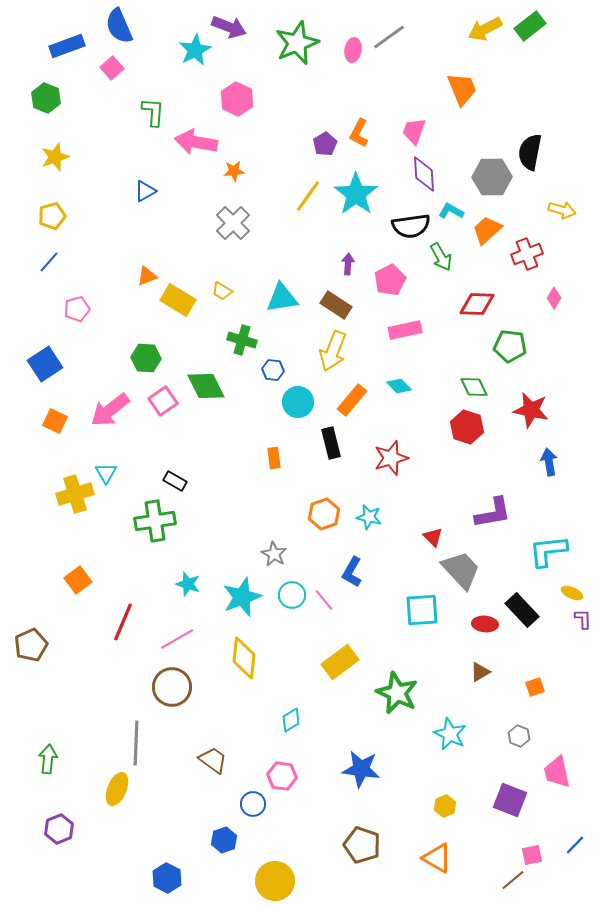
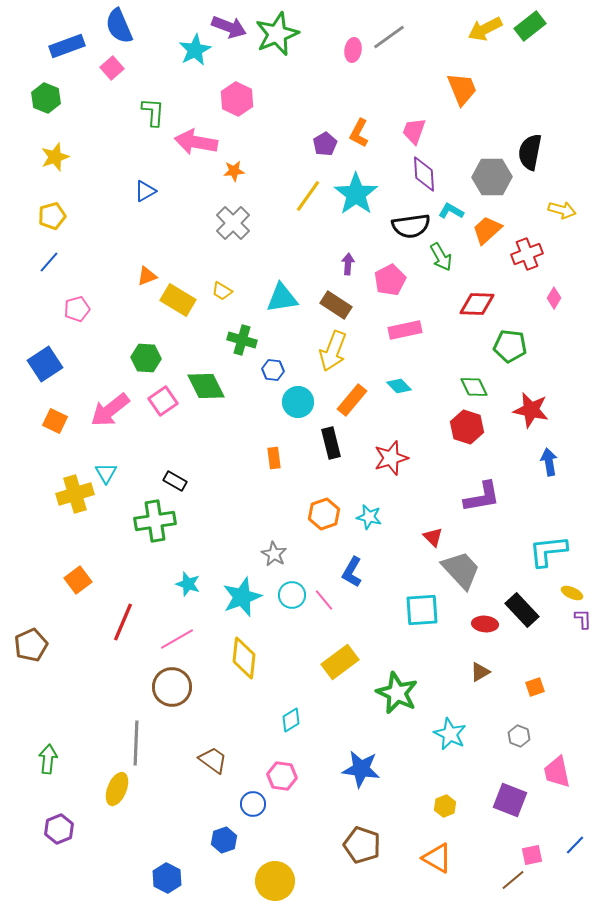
green star at (297, 43): moved 20 px left, 9 px up
purple L-shape at (493, 513): moved 11 px left, 16 px up
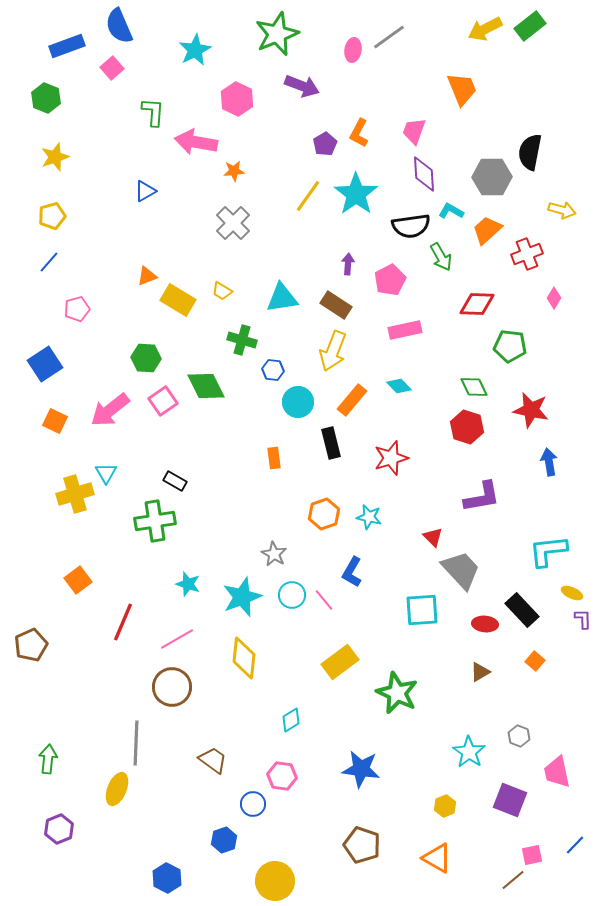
purple arrow at (229, 27): moved 73 px right, 59 px down
orange square at (535, 687): moved 26 px up; rotated 30 degrees counterclockwise
cyan star at (450, 734): moved 19 px right, 18 px down; rotated 8 degrees clockwise
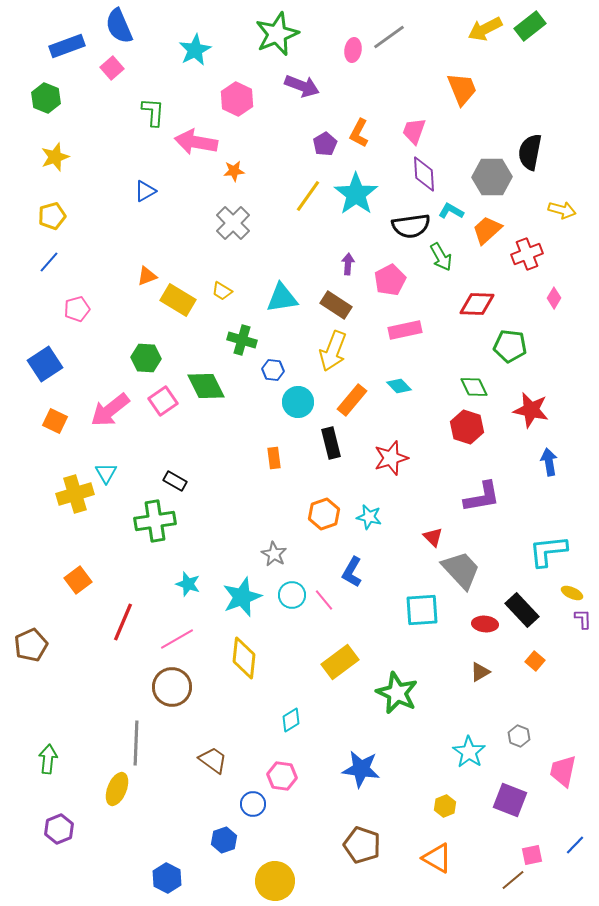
pink trapezoid at (557, 772): moved 6 px right, 1 px up; rotated 24 degrees clockwise
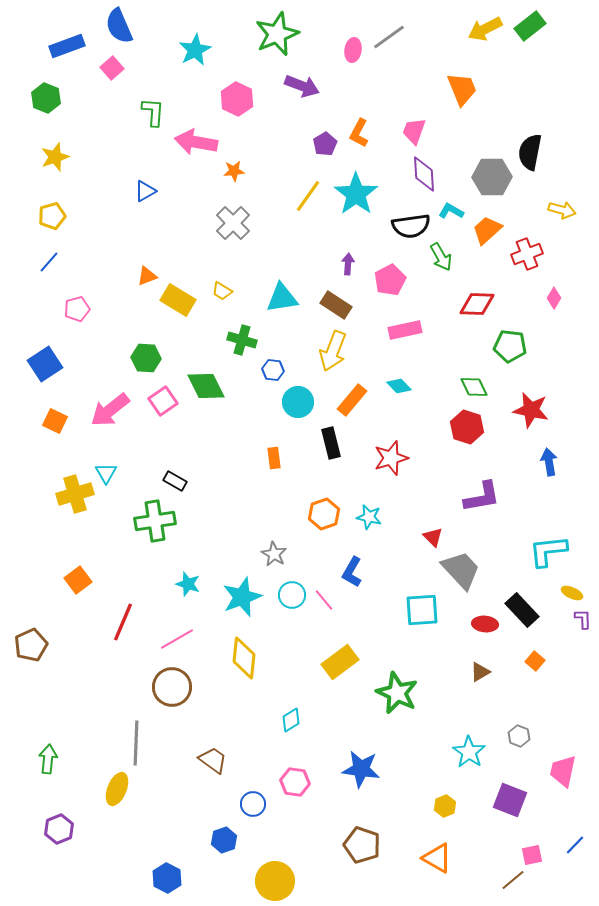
pink hexagon at (282, 776): moved 13 px right, 6 px down
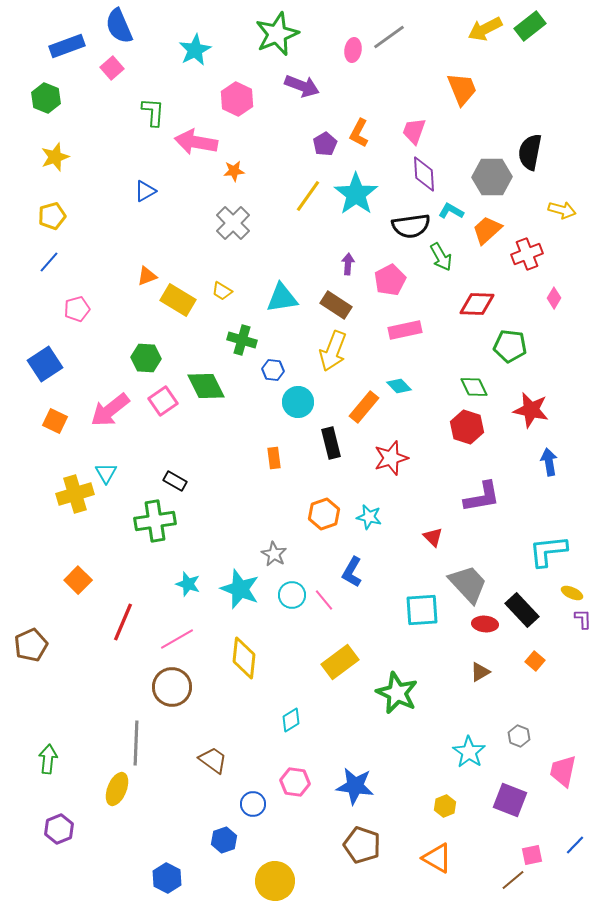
orange rectangle at (352, 400): moved 12 px right, 7 px down
gray trapezoid at (461, 570): moved 7 px right, 14 px down
orange square at (78, 580): rotated 8 degrees counterclockwise
cyan star at (242, 597): moved 2 px left, 8 px up; rotated 30 degrees counterclockwise
blue star at (361, 769): moved 6 px left, 17 px down
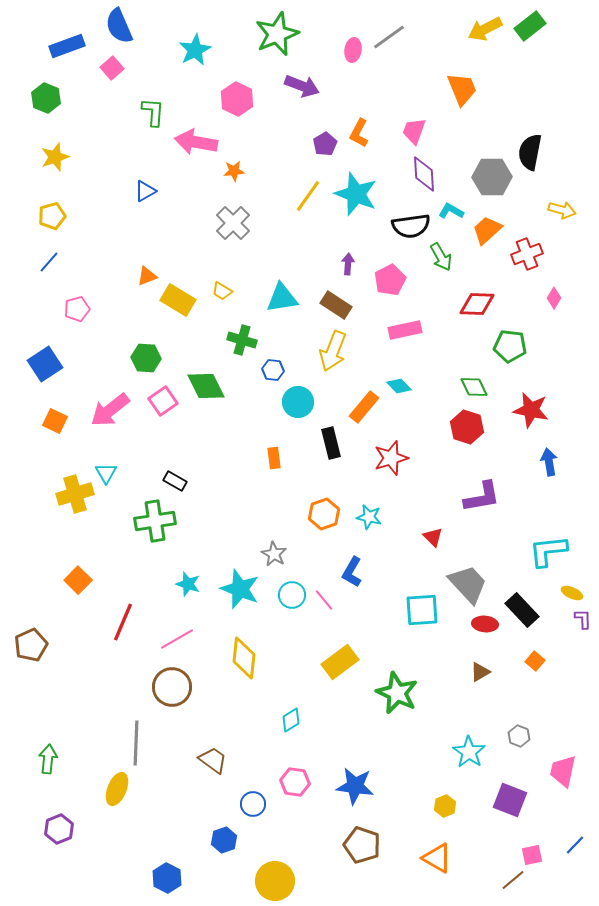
cyan star at (356, 194): rotated 15 degrees counterclockwise
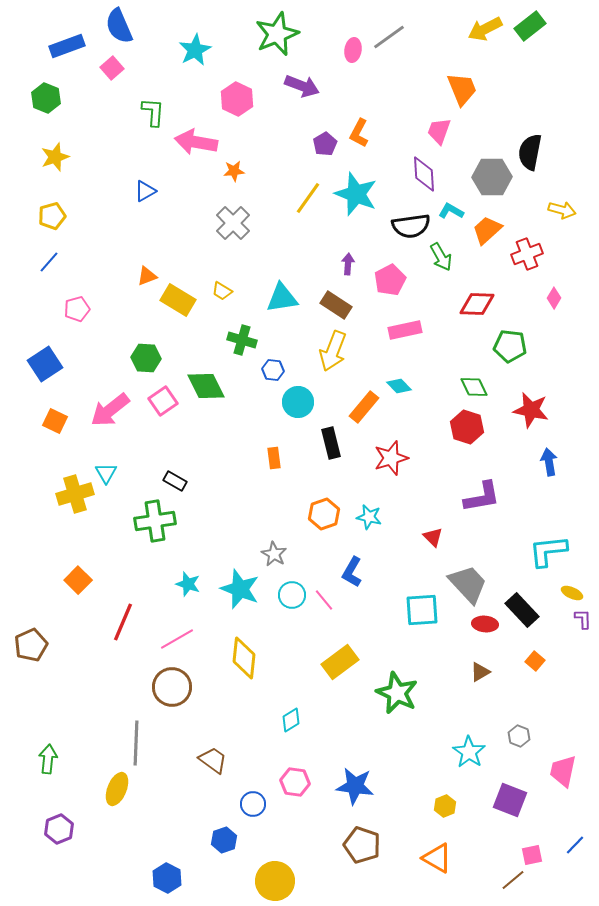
pink trapezoid at (414, 131): moved 25 px right
yellow line at (308, 196): moved 2 px down
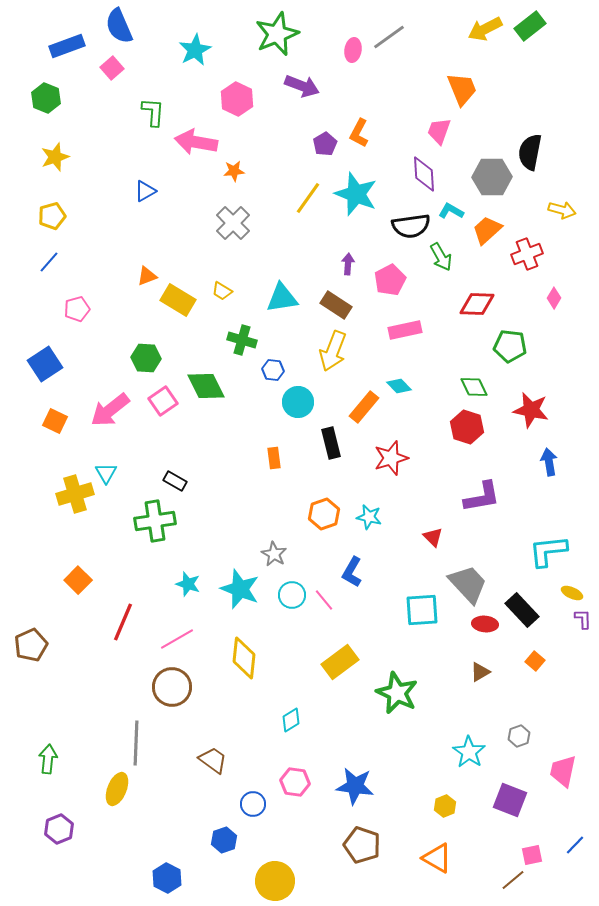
gray hexagon at (519, 736): rotated 20 degrees clockwise
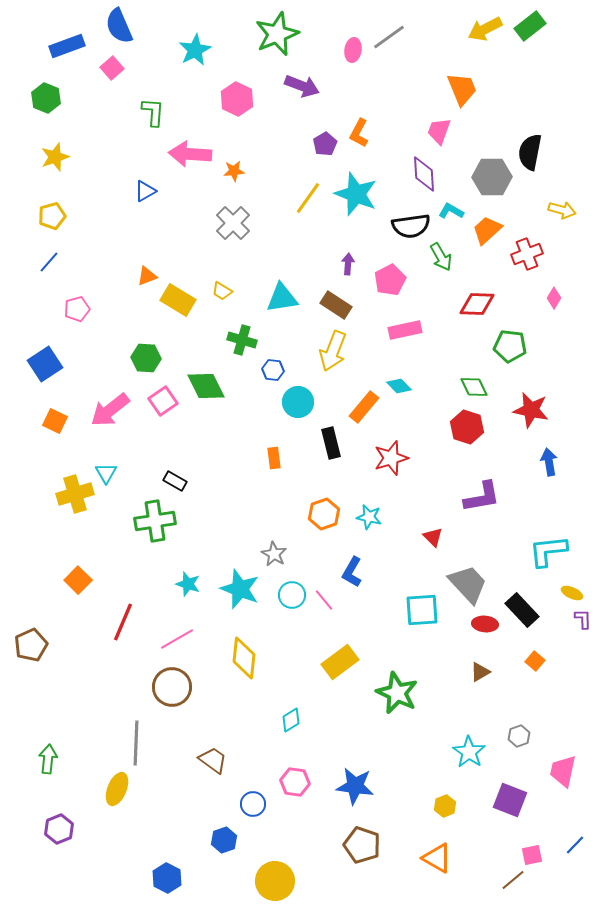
pink arrow at (196, 142): moved 6 px left, 12 px down; rotated 6 degrees counterclockwise
